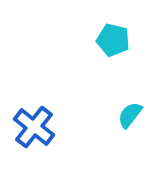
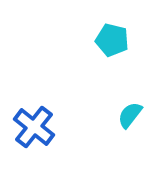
cyan pentagon: moved 1 px left
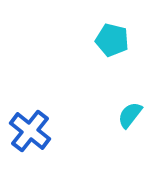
blue cross: moved 4 px left, 4 px down
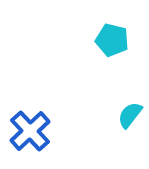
blue cross: rotated 9 degrees clockwise
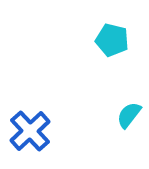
cyan semicircle: moved 1 px left
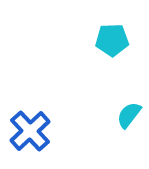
cyan pentagon: rotated 16 degrees counterclockwise
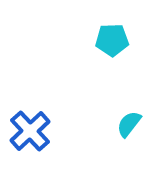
cyan semicircle: moved 9 px down
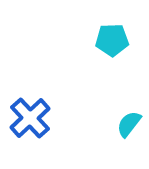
blue cross: moved 13 px up
